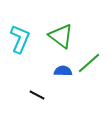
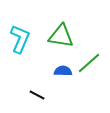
green triangle: rotated 28 degrees counterclockwise
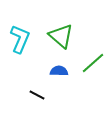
green triangle: rotated 32 degrees clockwise
green line: moved 4 px right
blue semicircle: moved 4 px left
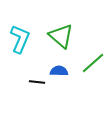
black line: moved 13 px up; rotated 21 degrees counterclockwise
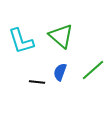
cyan L-shape: moved 1 px right, 2 px down; rotated 140 degrees clockwise
green line: moved 7 px down
blue semicircle: moved 1 px right, 1 px down; rotated 72 degrees counterclockwise
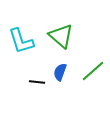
green line: moved 1 px down
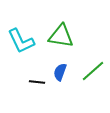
green triangle: rotated 32 degrees counterclockwise
cyan L-shape: rotated 8 degrees counterclockwise
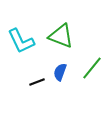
green triangle: rotated 12 degrees clockwise
green line: moved 1 px left, 3 px up; rotated 10 degrees counterclockwise
black line: rotated 28 degrees counterclockwise
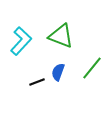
cyan L-shape: rotated 112 degrees counterclockwise
blue semicircle: moved 2 px left
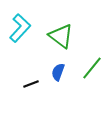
green triangle: rotated 16 degrees clockwise
cyan L-shape: moved 1 px left, 13 px up
black line: moved 6 px left, 2 px down
